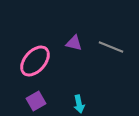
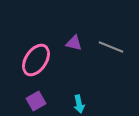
pink ellipse: moved 1 px right, 1 px up; rotated 8 degrees counterclockwise
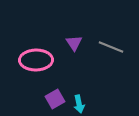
purple triangle: rotated 42 degrees clockwise
pink ellipse: rotated 56 degrees clockwise
purple square: moved 19 px right, 2 px up
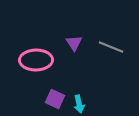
purple square: rotated 36 degrees counterclockwise
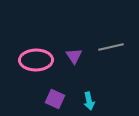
purple triangle: moved 13 px down
gray line: rotated 35 degrees counterclockwise
cyan arrow: moved 10 px right, 3 px up
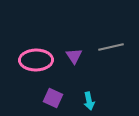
purple square: moved 2 px left, 1 px up
